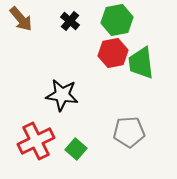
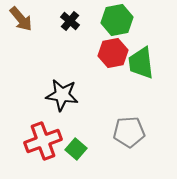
red cross: moved 7 px right; rotated 6 degrees clockwise
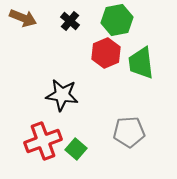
brown arrow: moved 2 px right, 1 px up; rotated 28 degrees counterclockwise
red hexagon: moved 7 px left; rotated 12 degrees counterclockwise
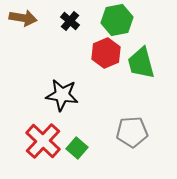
brown arrow: rotated 12 degrees counterclockwise
green trapezoid: rotated 8 degrees counterclockwise
gray pentagon: moved 3 px right
red cross: rotated 27 degrees counterclockwise
green square: moved 1 px right, 1 px up
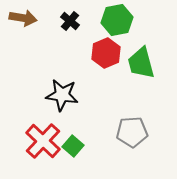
green square: moved 4 px left, 2 px up
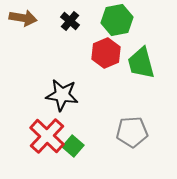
red cross: moved 4 px right, 5 px up
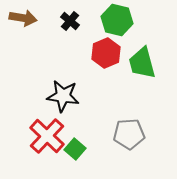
green hexagon: rotated 24 degrees clockwise
green trapezoid: moved 1 px right
black star: moved 1 px right, 1 px down
gray pentagon: moved 3 px left, 2 px down
green square: moved 2 px right, 3 px down
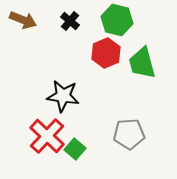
brown arrow: moved 2 px down; rotated 12 degrees clockwise
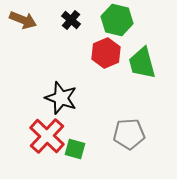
black cross: moved 1 px right, 1 px up
black star: moved 2 px left, 2 px down; rotated 12 degrees clockwise
green square: rotated 25 degrees counterclockwise
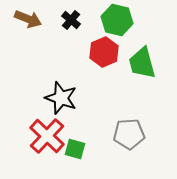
brown arrow: moved 5 px right, 1 px up
red hexagon: moved 2 px left, 1 px up
